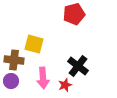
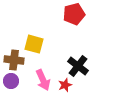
pink arrow: moved 2 px down; rotated 20 degrees counterclockwise
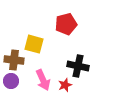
red pentagon: moved 8 px left, 10 px down
black cross: rotated 25 degrees counterclockwise
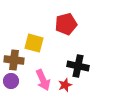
yellow square: moved 1 px up
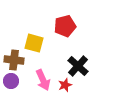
red pentagon: moved 1 px left, 2 px down
black cross: rotated 30 degrees clockwise
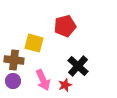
purple circle: moved 2 px right
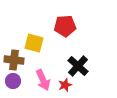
red pentagon: rotated 10 degrees clockwise
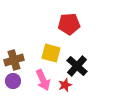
red pentagon: moved 4 px right, 2 px up
yellow square: moved 17 px right, 10 px down
brown cross: rotated 24 degrees counterclockwise
black cross: moved 1 px left
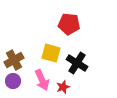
red pentagon: rotated 10 degrees clockwise
brown cross: rotated 12 degrees counterclockwise
black cross: moved 3 px up; rotated 10 degrees counterclockwise
pink arrow: moved 1 px left
red star: moved 2 px left, 2 px down
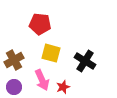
red pentagon: moved 29 px left
black cross: moved 8 px right, 2 px up
purple circle: moved 1 px right, 6 px down
